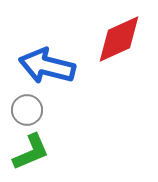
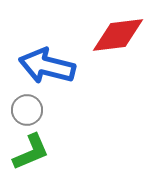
red diamond: moved 1 px left, 4 px up; rotated 18 degrees clockwise
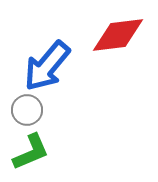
blue arrow: rotated 64 degrees counterclockwise
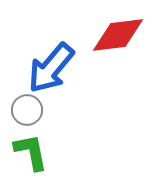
blue arrow: moved 4 px right, 2 px down
green L-shape: rotated 78 degrees counterclockwise
